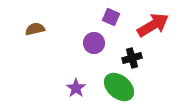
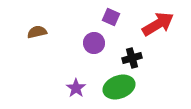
red arrow: moved 5 px right, 1 px up
brown semicircle: moved 2 px right, 3 px down
green ellipse: rotated 60 degrees counterclockwise
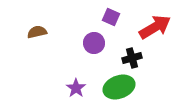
red arrow: moved 3 px left, 3 px down
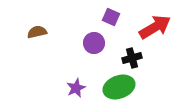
purple star: rotated 12 degrees clockwise
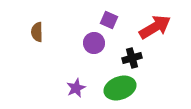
purple square: moved 2 px left, 3 px down
brown semicircle: rotated 78 degrees counterclockwise
green ellipse: moved 1 px right, 1 px down
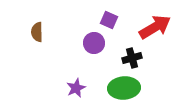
green ellipse: moved 4 px right; rotated 16 degrees clockwise
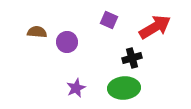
brown semicircle: rotated 96 degrees clockwise
purple circle: moved 27 px left, 1 px up
